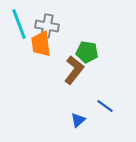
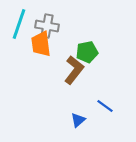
cyan line: rotated 40 degrees clockwise
green pentagon: rotated 20 degrees counterclockwise
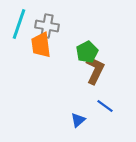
orange trapezoid: moved 1 px down
green pentagon: rotated 15 degrees counterclockwise
brown L-shape: moved 21 px right; rotated 12 degrees counterclockwise
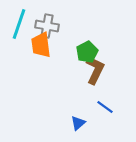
blue line: moved 1 px down
blue triangle: moved 3 px down
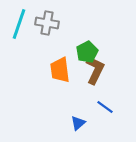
gray cross: moved 3 px up
orange trapezoid: moved 19 px right, 25 px down
